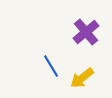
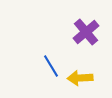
yellow arrow: moved 2 px left; rotated 35 degrees clockwise
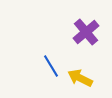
yellow arrow: rotated 30 degrees clockwise
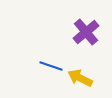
blue line: rotated 40 degrees counterclockwise
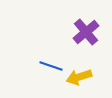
yellow arrow: moved 1 px left, 1 px up; rotated 45 degrees counterclockwise
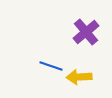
yellow arrow: rotated 15 degrees clockwise
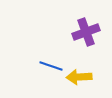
purple cross: rotated 20 degrees clockwise
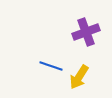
yellow arrow: rotated 55 degrees counterclockwise
